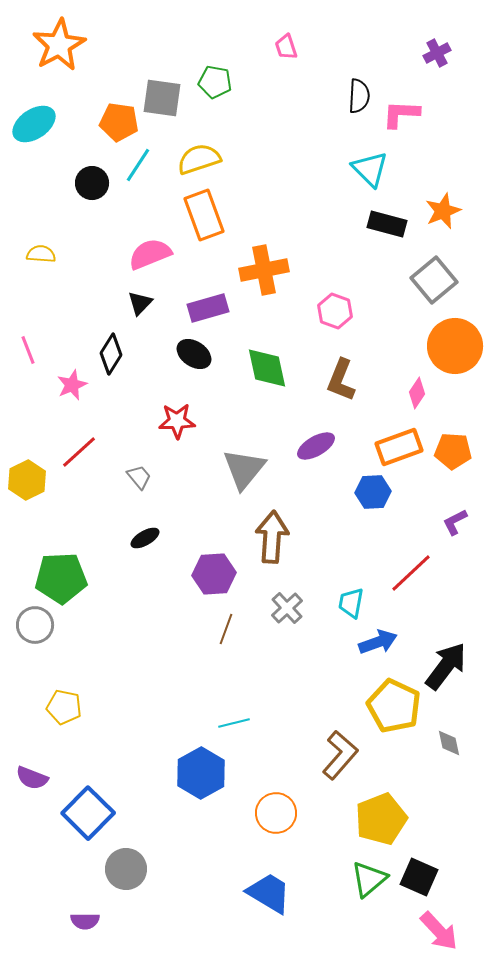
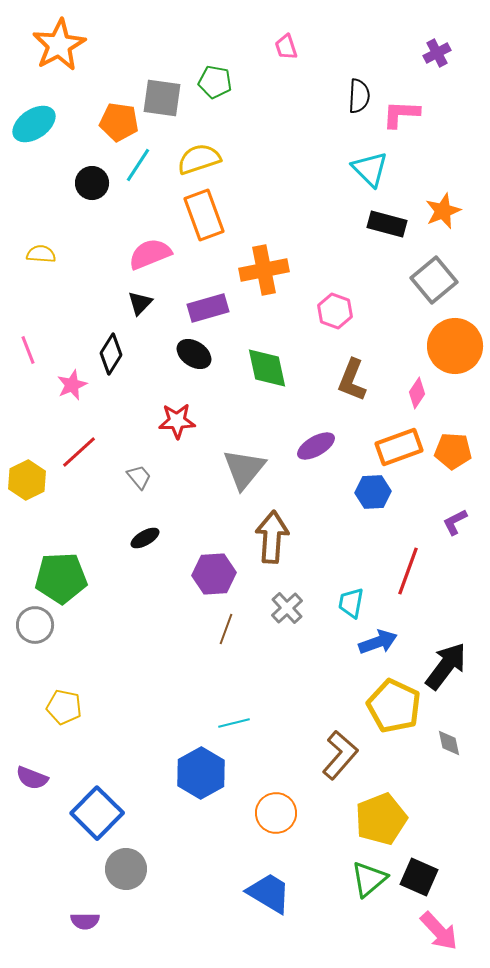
brown L-shape at (341, 380): moved 11 px right
red line at (411, 573): moved 3 px left, 2 px up; rotated 27 degrees counterclockwise
blue square at (88, 813): moved 9 px right
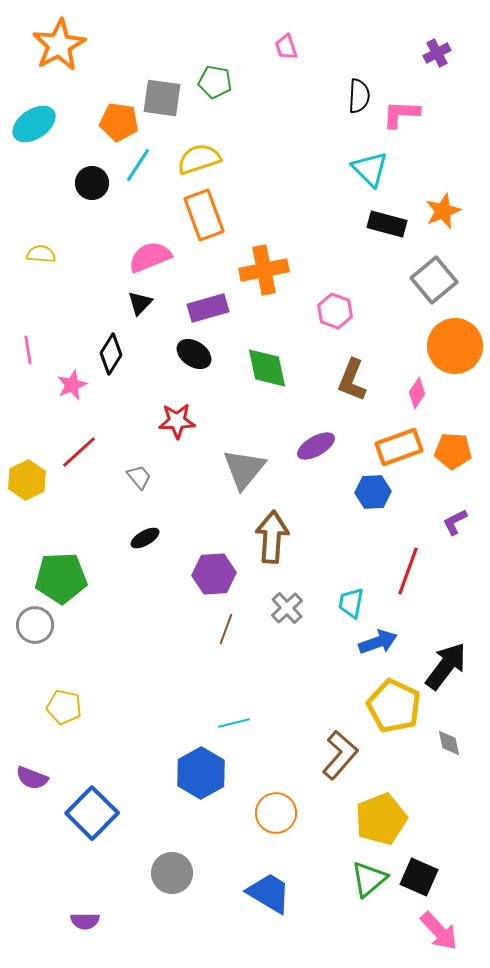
pink semicircle at (150, 254): moved 3 px down
pink line at (28, 350): rotated 12 degrees clockwise
blue square at (97, 813): moved 5 px left
gray circle at (126, 869): moved 46 px right, 4 px down
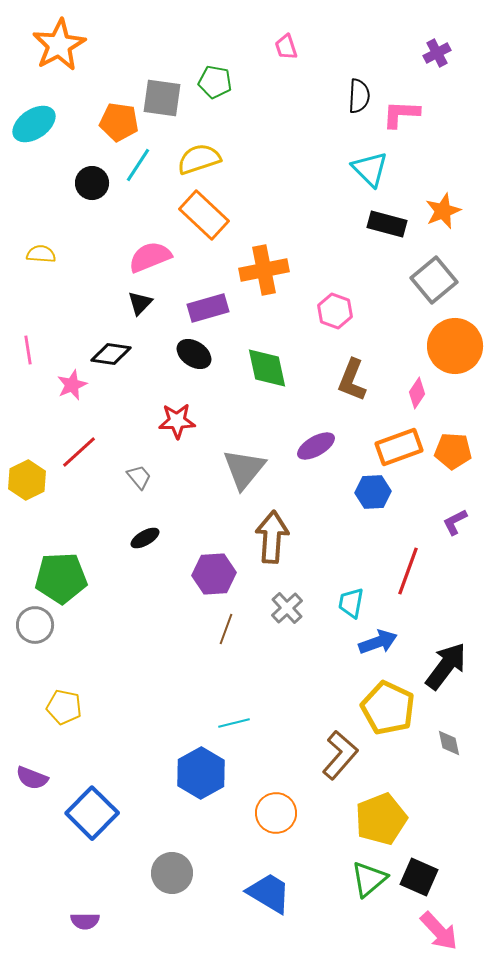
orange rectangle at (204, 215): rotated 27 degrees counterclockwise
black diamond at (111, 354): rotated 66 degrees clockwise
yellow pentagon at (394, 706): moved 6 px left, 2 px down
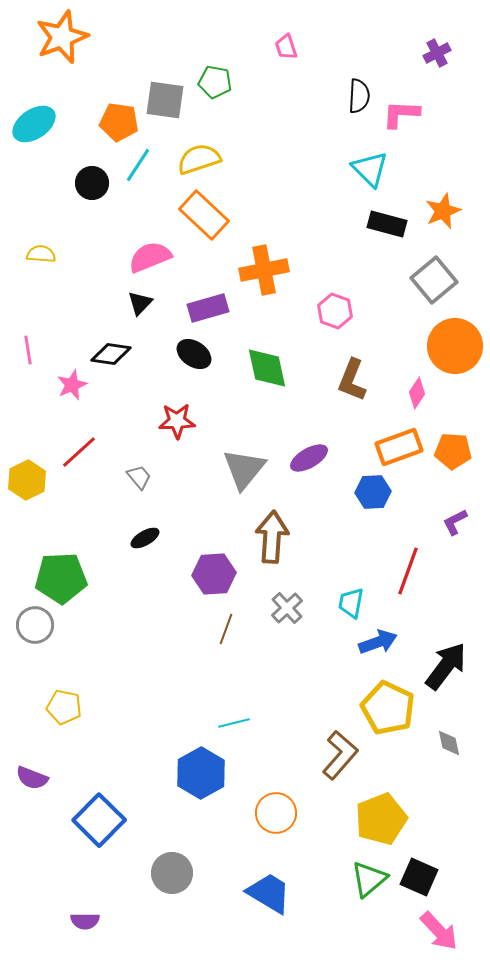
orange star at (59, 45): moved 3 px right, 8 px up; rotated 8 degrees clockwise
gray square at (162, 98): moved 3 px right, 2 px down
purple ellipse at (316, 446): moved 7 px left, 12 px down
blue square at (92, 813): moved 7 px right, 7 px down
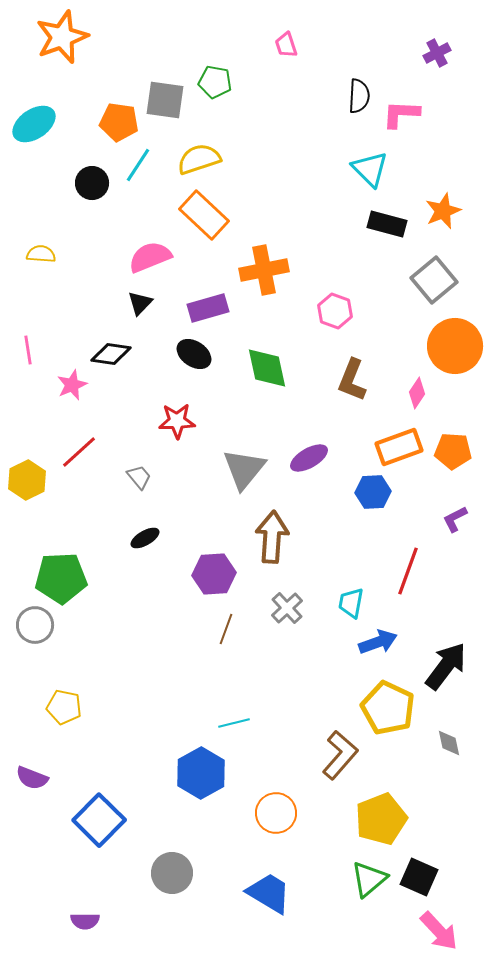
pink trapezoid at (286, 47): moved 2 px up
purple L-shape at (455, 522): moved 3 px up
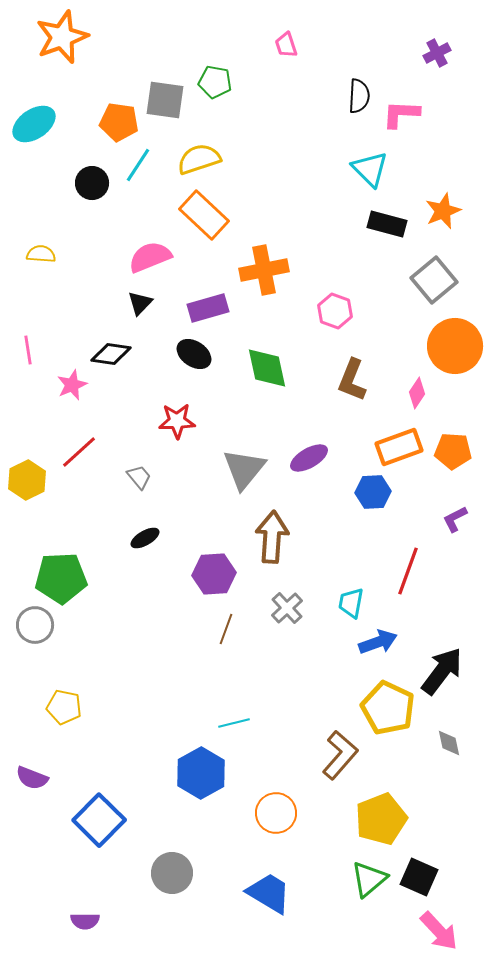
black arrow at (446, 666): moved 4 px left, 5 px down
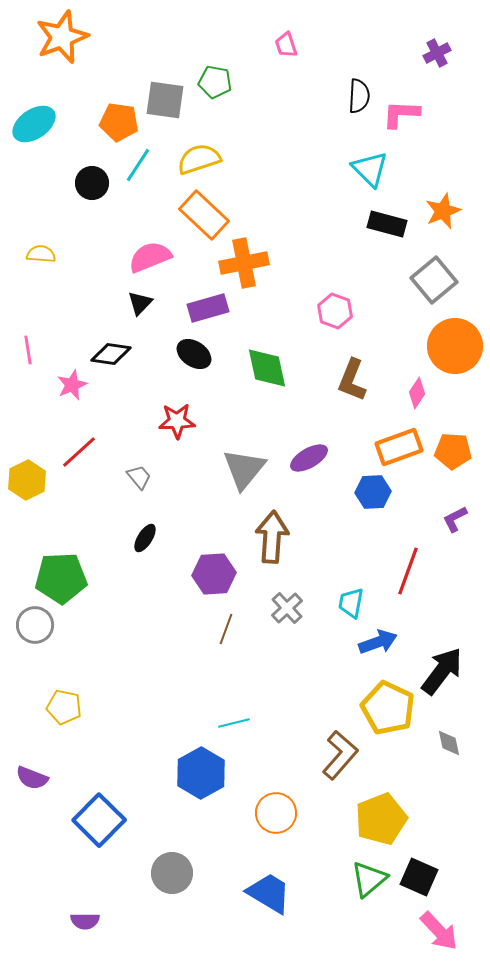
orange cross at (264, 270): moved 20 px left, 7 px up
black ellipse at (145, 538): rotated 28 degrees counterclockwise
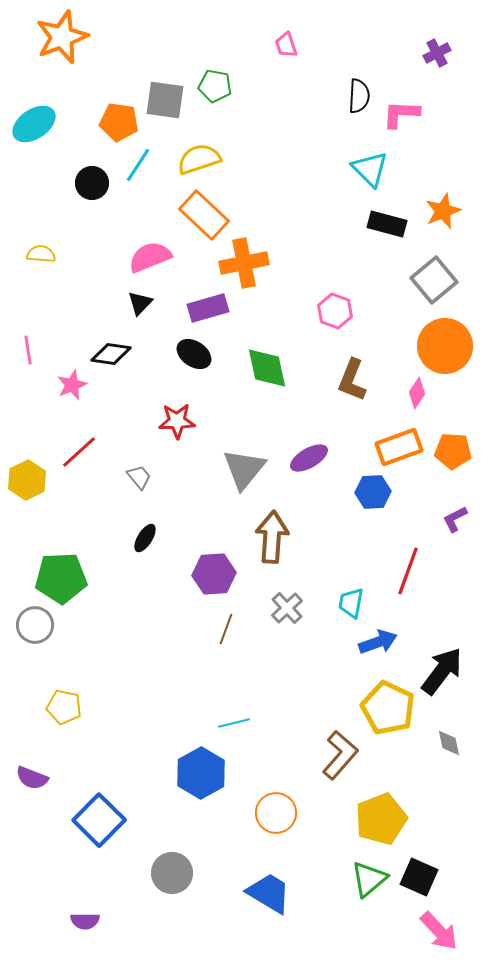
green pentagon at (215, 82): moved 4 px down
orange circle at (455, 346): moved 10 px left
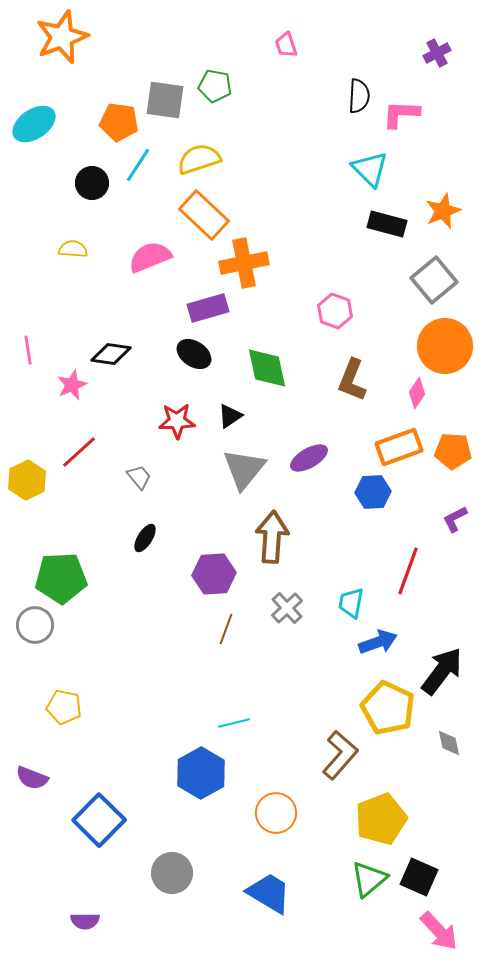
yellow semicircle at (41, 254): moved 32 px right, 5 px up
black triangle at (140, 303): moved 90 px right, 113 px down; rotated 12 degrees clockwise
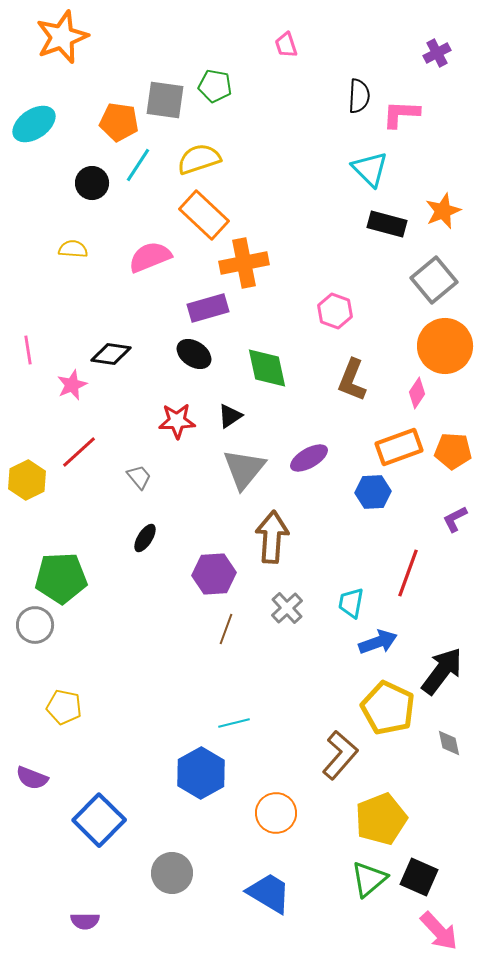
red line at (408, 571): moved 2 px down
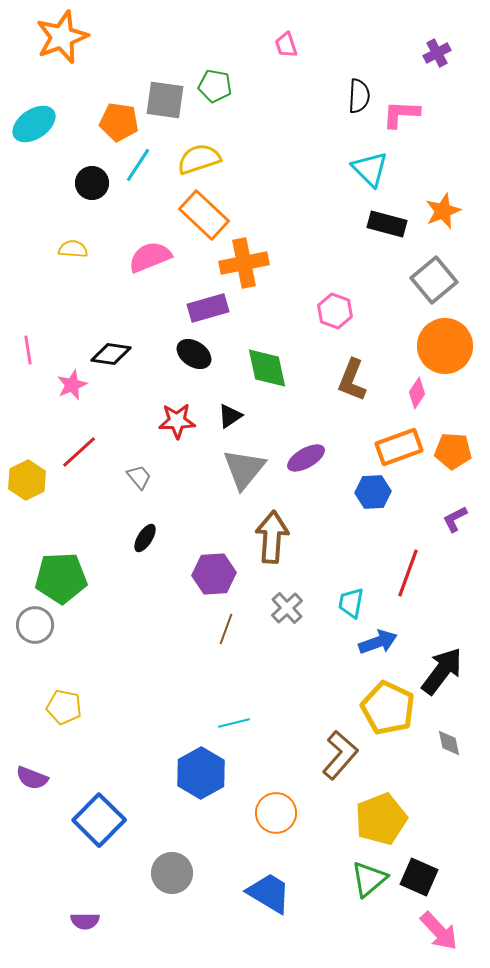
purple ellipse at (309, 458): moved 3 px left
